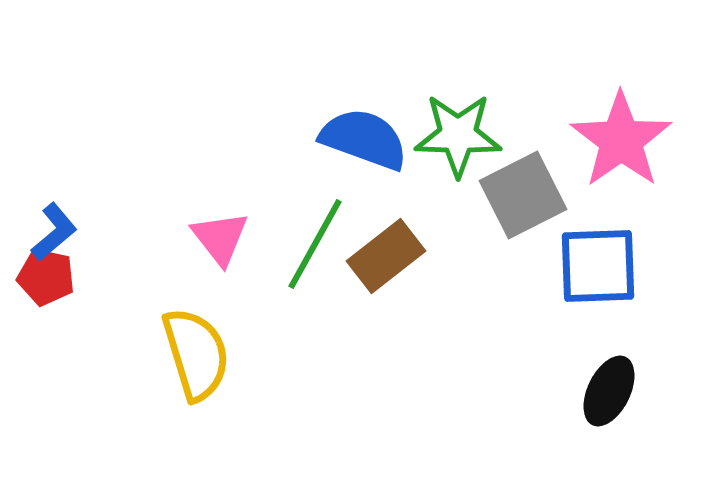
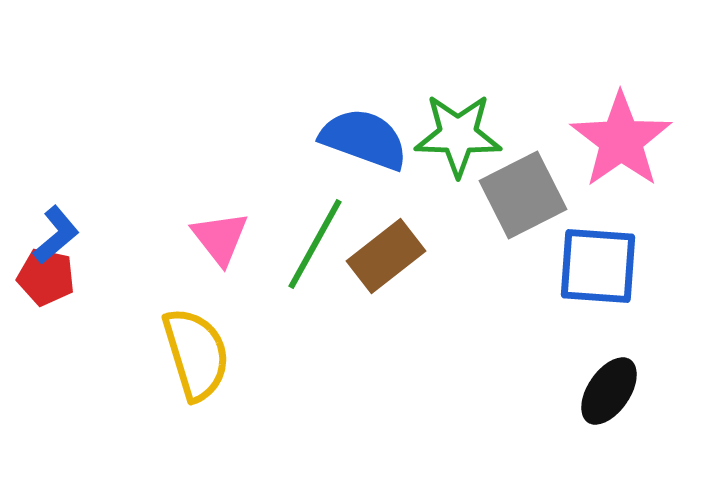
blue L-shape: moved 2 px right, 3 px down
blue square: rotated 6 degrees clockwise
black ellipse: rotated 8 degrees clockwise
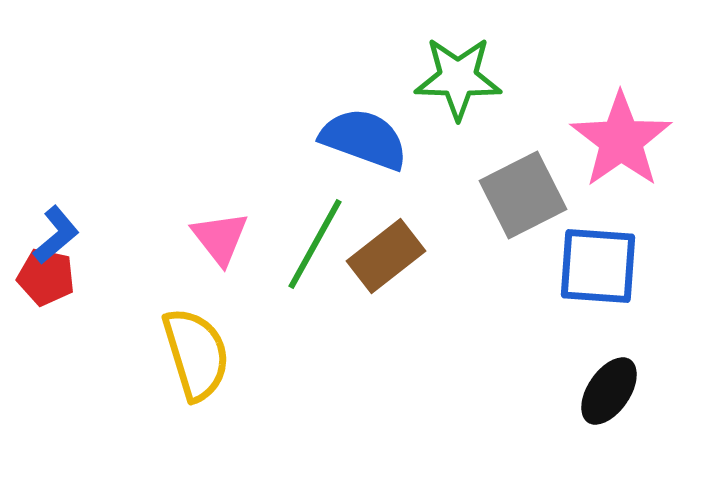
green star: moved 57 px up
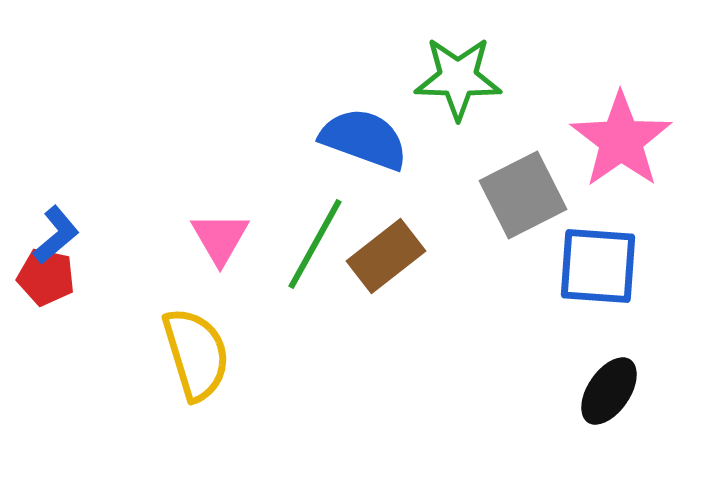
pink triangle: rotated 8 degrees clockwise
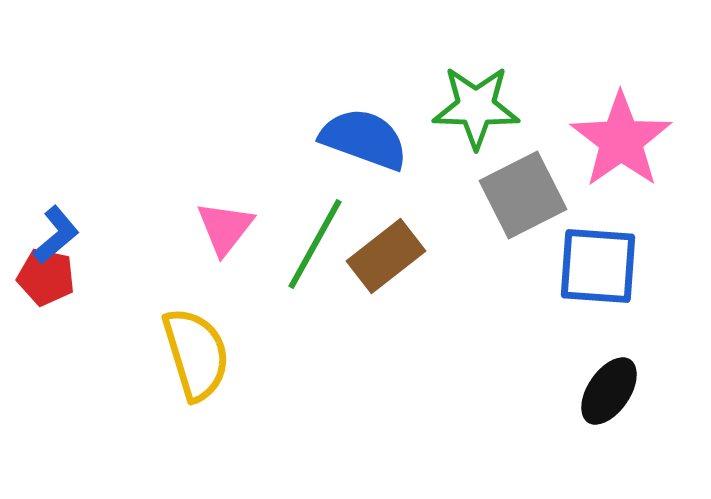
green star: moved 18 px right, 29 px down
pink triangle: moved 5 px right, 10 px up; rotated 8 degrees clockwise
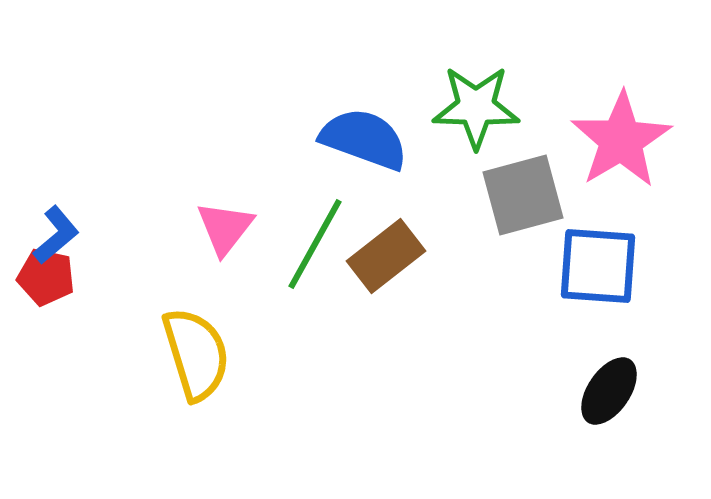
pink star: rotated 4 degrees clockwise
gray square: rotated 12 degrees clockwise
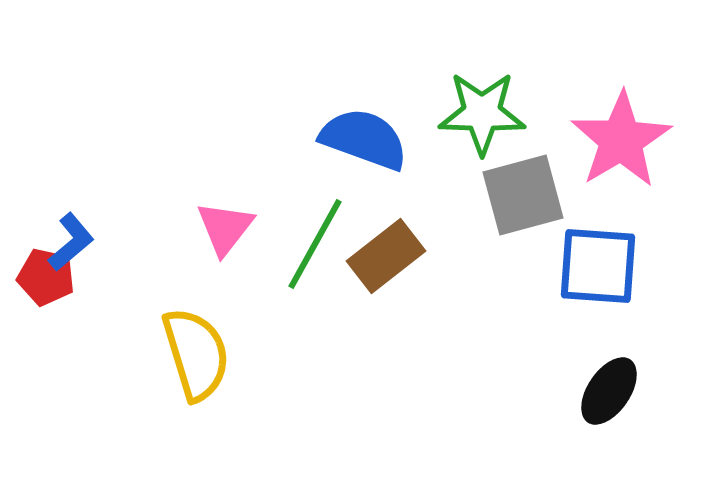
green star: moved 6 px right, 6 px down
blue L-shape: moved 15 px right, 7 px down
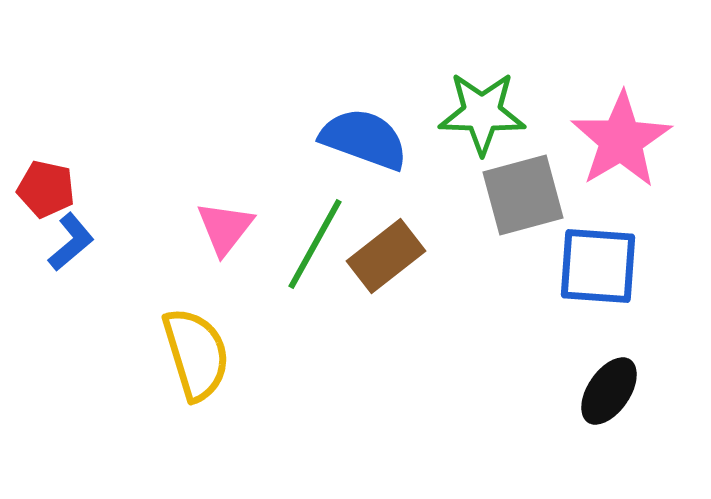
red pentagon: moved 88 px up
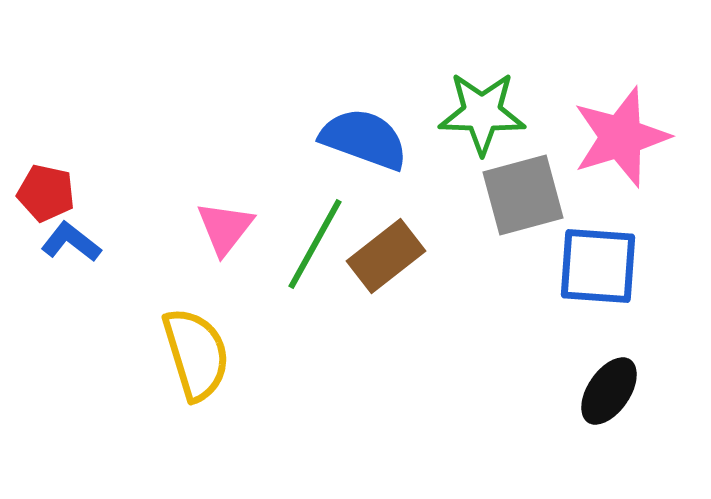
pink star: moved 3 px up; rotated 14 degrees clockwise
red pentagon: moved 4 px down
blue L-shape: rotated 102 degrees counterclockwise
